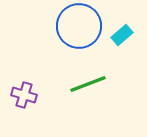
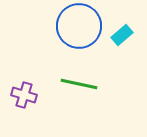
green line: moved 9 px left; rotated 33 degrees clockwise
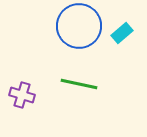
cyan rectangle: moved 2 px up
purple cross: moved 2 px left
